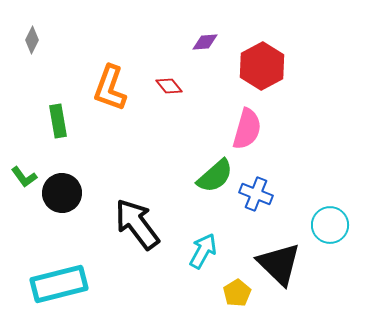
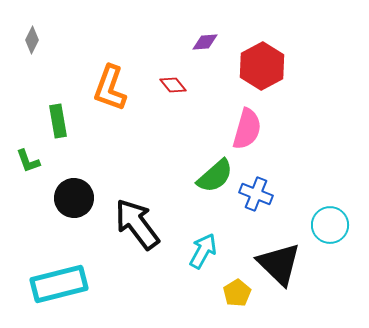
red diamond: moved 4 px right, 1 px up
green L-shape: moved 4 px right, 16 px up; rotated 16 degrees clockwise
black circle: moved 12 px right, 5 px down
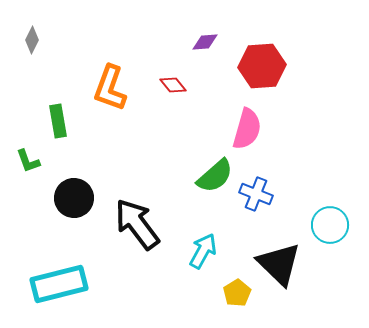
red hexagon: rotated 24 degrees clockwise
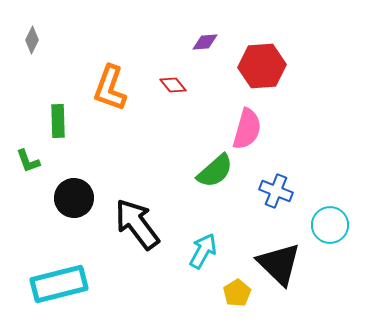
green rectangle: rotated 8 degrees clockwise
green semicircle: moved 5 px up
blue cross: moved 20 px right, 3 px up
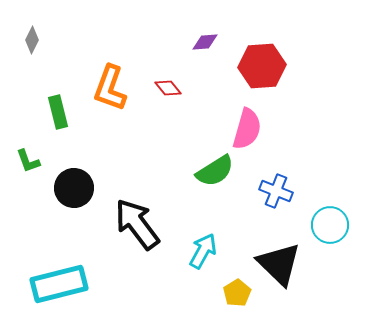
red diamond: moved 5 px left, 3 px down
green rectangle: moved 9 px up; rotated 12 degrees counterclockwise
green semicircle: rotated 9 degrees clockwise
black circle: moved 10 px up
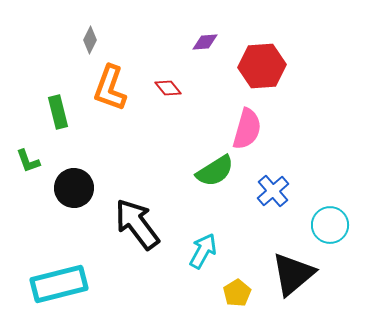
gray diamond: moved 58 px right
blue cross: moved 3 px left; rotated 28 degrees clockwise
black triangle: moved 14 px right, 10 px down; rotated 36 degrees clockwise
